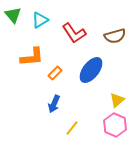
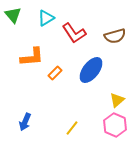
cyan triangle: moved 6 px right, 2 px up
blue arrow: moved 29 px left, 18 px down
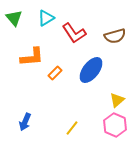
green triangle: moved 1 px right, 3 px down
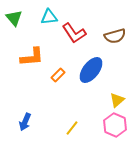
cyan triangle: moved 3 px right, 1 px up; rotated 24 degrees clockwise
orange rectangle: moved 3 px right, 2 px down
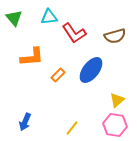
pink hexagon: rotated 15 degrees counterclockwise
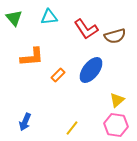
red L-shape: moved 12 px right, 4 px up
pink hexagon: moved 1 px right
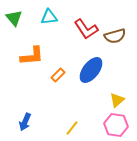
orange L-shape: moved 1 px up
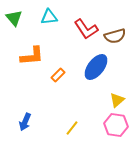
blue ellipse: moved 5 px right, 3 px up
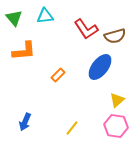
cyan triangle: moved 4 px left, 1 px up
orange L-shape: moved 8 px left, 5 px up
blue ellipse: moved 4 px right
pink hexagon: moved 1 px down
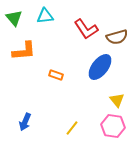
brown semicircle: moved 2 px right, 1 px down
orange rectangle: moved 2 px left; rotated 64 degrees clockwise
yellow triangle: rotated 28 degrees counterclockwise
pink hexagon: moved 3 px left
